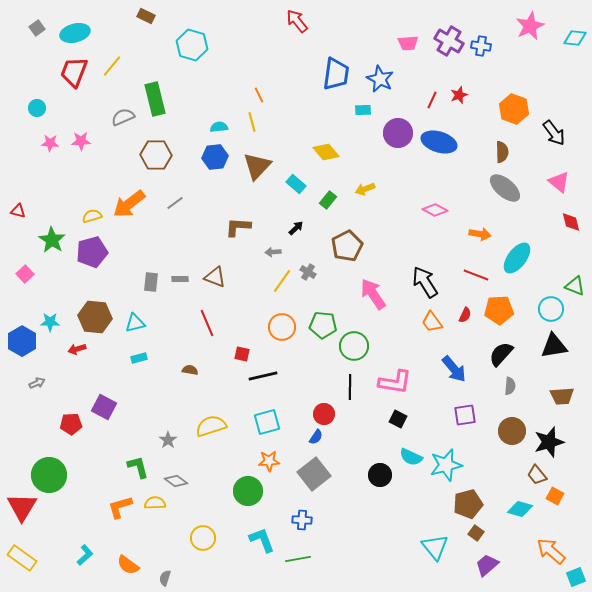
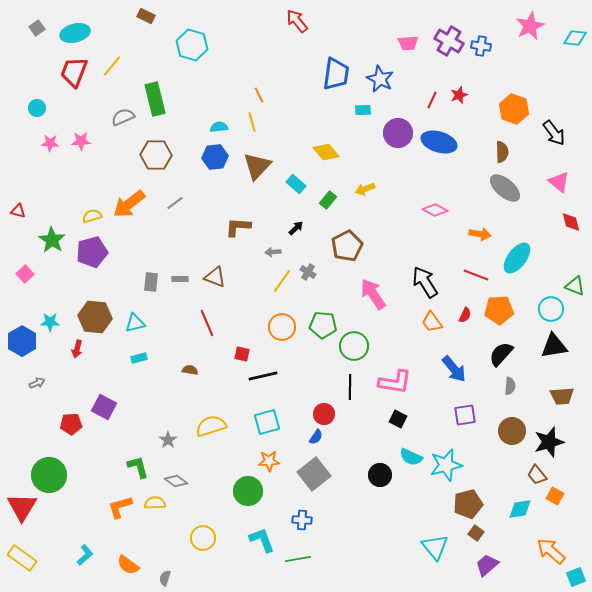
red arrow at (77, 349): rotated 60 degrees counterclockwise
cyan diamond at (520, 509): rotated 25 degrees counterclockwise
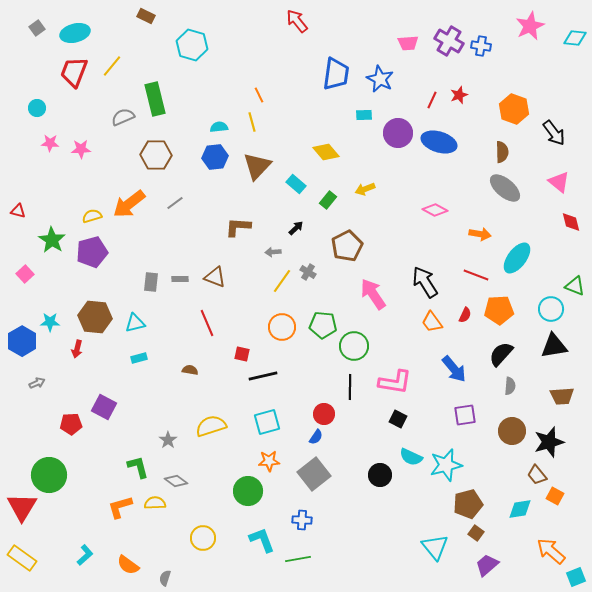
cyan rectangle at (363, 110): moved 1 px right, 5 px down
pink star at (81, 141): moved 8 px down
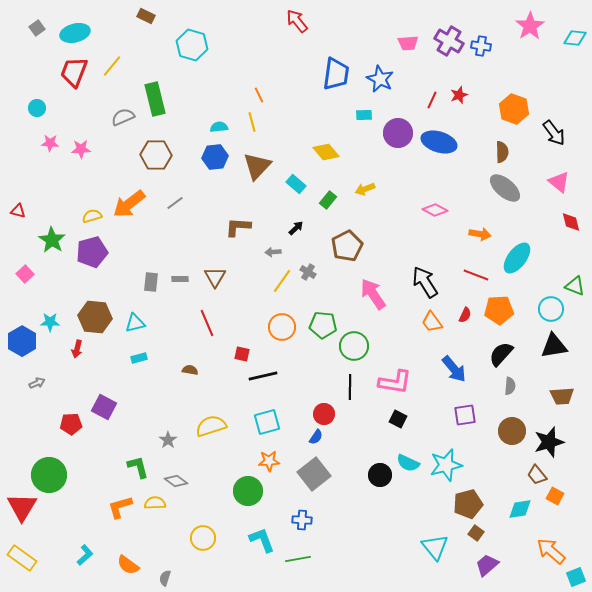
pink star at (530, 26): rotated 8 degrees counterclockwise
brown triangle at (215, 277): rotated 40 degrees clockwise
cyan semicircle at (411, 457): moved 3 px left, 6 px down
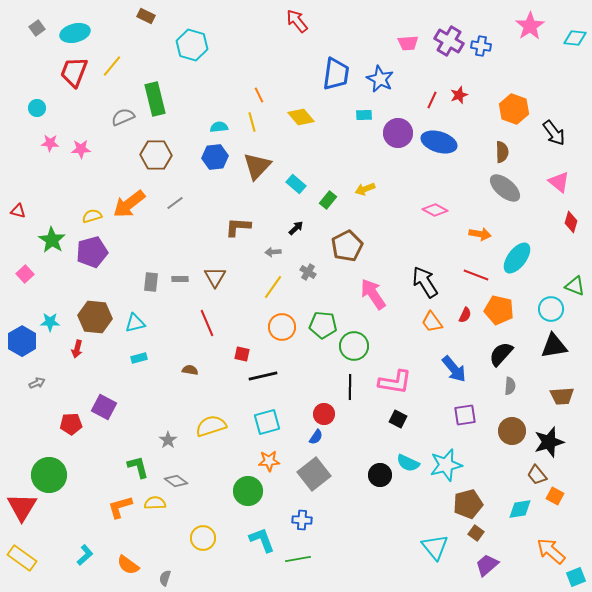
yellow diamond at (326, 152): moved 25 px left, 35 px up
red diamond at (571, 222): rotated 30 degrees clockwise
yellow line at (282, 281): moved 9 px left, 6 px down
orange pentagon at (499, 310): rotated 16 degrees clockwise
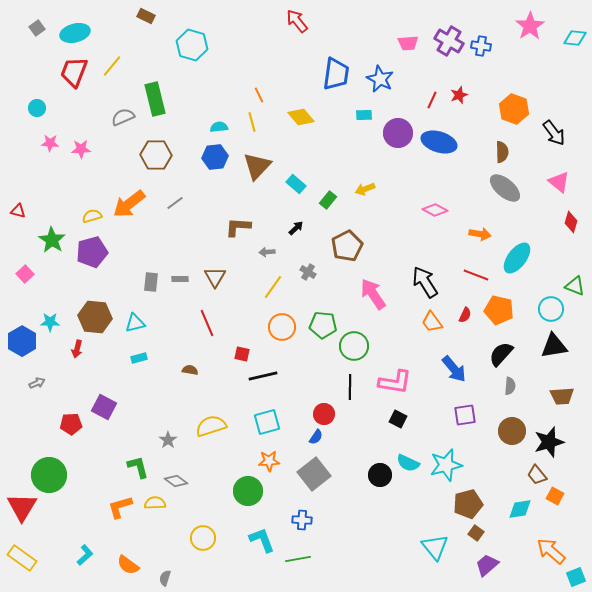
gray arrow at (273, 252): moved 6 px left
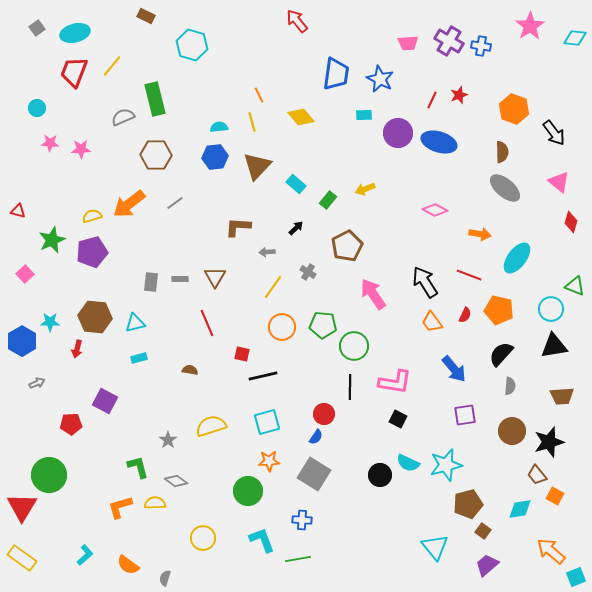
green star at (52, 240): rotated 16 degrees clockwise
red line at (476, 275): moved 7 px left
purple square at (104, 407): moved 1 px right, 6 px up
gray square at (314, 474): rotated 20 degrees counterclockwise
brown square at (476, 533): moved 7 px right, 2 px up
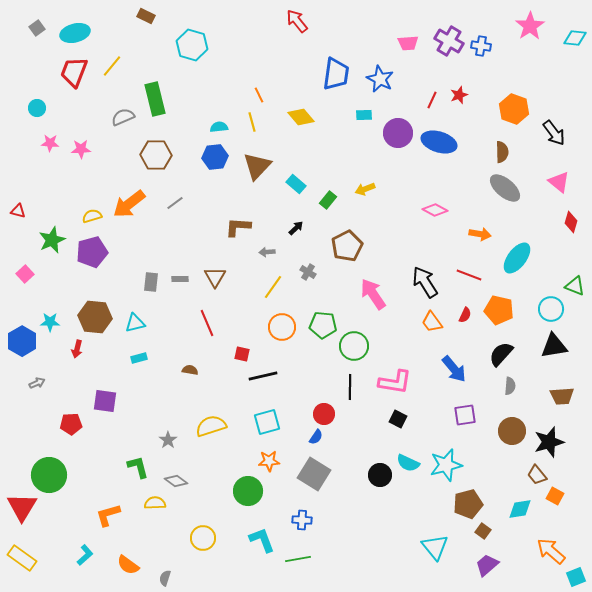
purple square at (105, 401): rotated 20 degrees counterclockwise
orange L-shape at (120, 507): moved 12 px left, 8 px down
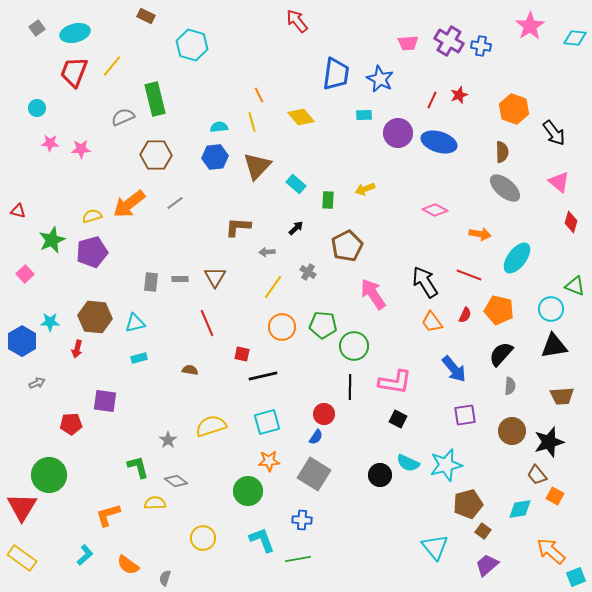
green rectangle at (328, 200): rotated 36 degrees counterclockwise
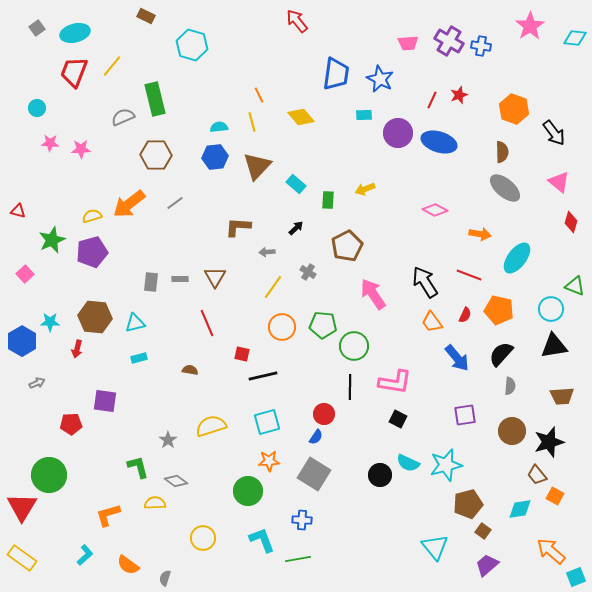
blue arrow at (454, 369): moved 3 px right, 11 px up
